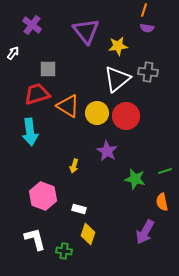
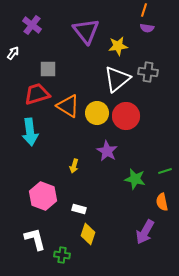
green cross: moved 2 px left, 4 px down
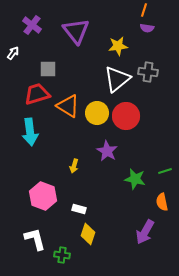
purple triangle: moved 10 px left
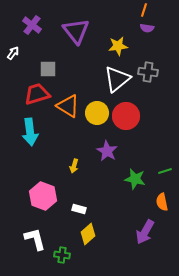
yellow diamond: rotated 30 degrees clockwise
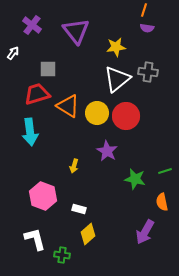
yellow star: moved 2 px left, 1 px down
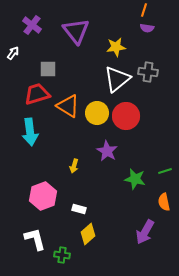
pink hexagon: rotated 20 degrees clockwise
orange semicircle: moved 2 px right
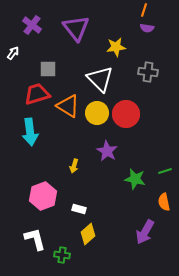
purple triangle: moved 3 px up
white triangle: moved 17 px left; rotated 36 degrees counterclockwise
red circle: moved 2 px up
